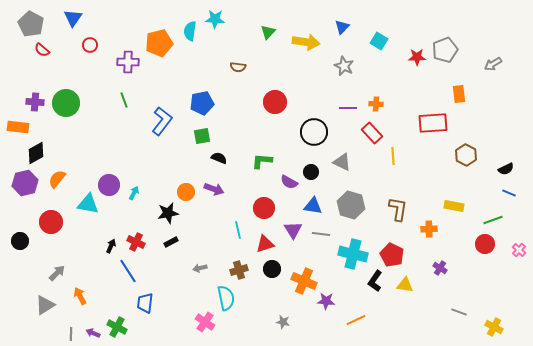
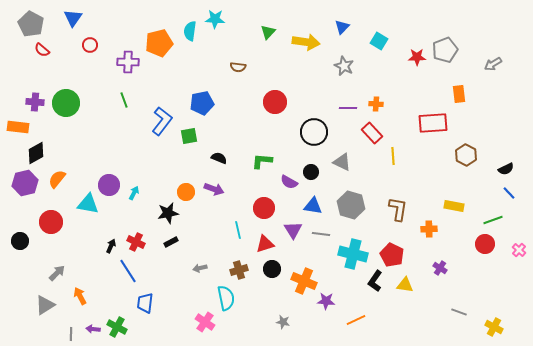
green square at (202, 136): moved 13 px left
blue line at (509, 193): rotated 24 degrees clockwise
purple arrow at (93, 333): moved 4 px up; rotated 16 degrees counterclockwise
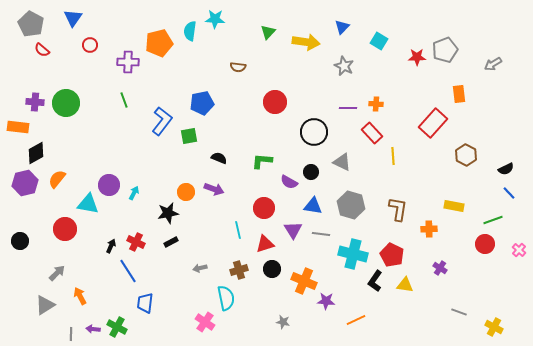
red rectangle at (433, 123): rotated 44 degrees counterclockwise
red circle at (51, 222): moved 14 px right, 7 px down
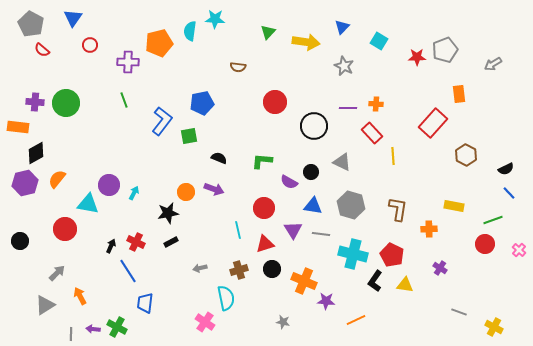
black circle at (314, 132): moved 6 px up
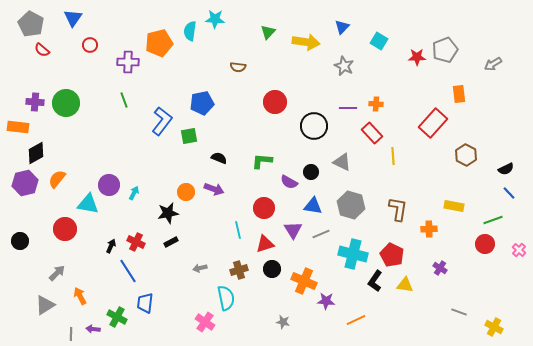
gray line at (321, 234): rotated 30 degrees counterclockwise
green cross at (117, 327): moved 10 px up
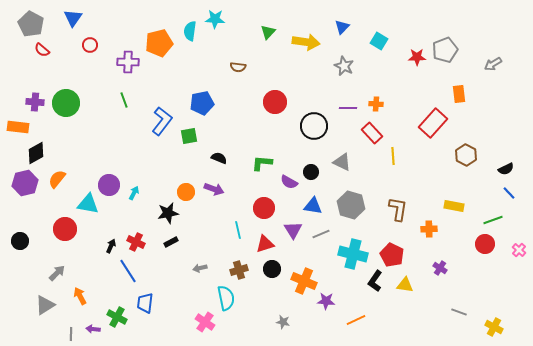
green L-shape at (262, 161): moved 2 px down
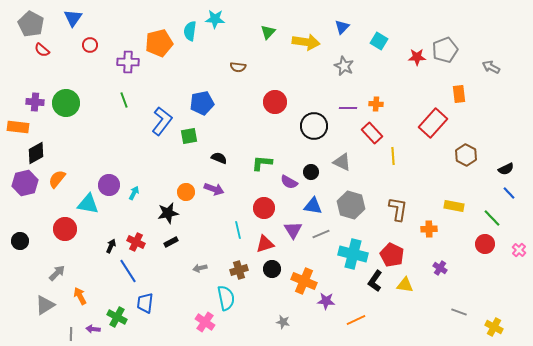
gray arrow at (493, 64): moved 2 px left, 3 px down; rotated 60 degrees clockwise
green line at (493, 220): moved 1 px left, 2 px up; rotated 66 degrees clockwise
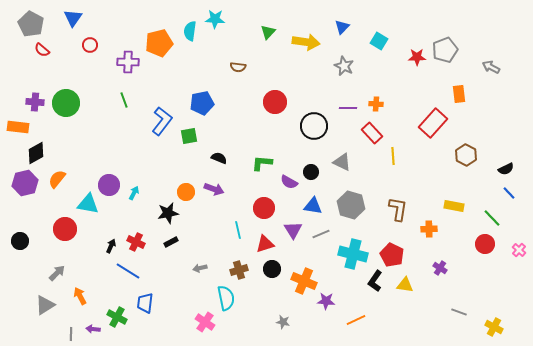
blue line at (128, 271): rotated 25 degrees counterclockwise
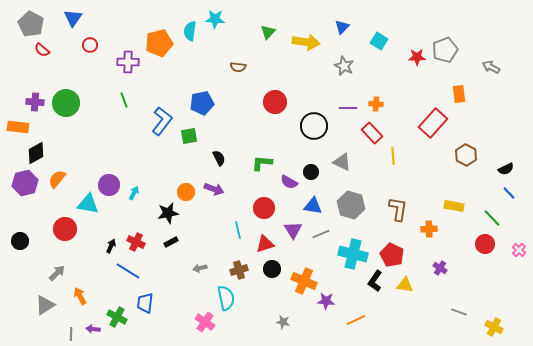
black semicircle at (219, 158): rotated 42 degrees clockwise
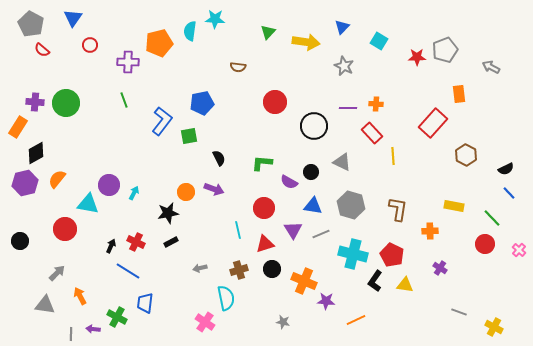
orange rectangle at (18, 127): rotated 65 degrees counterclockwise
orange cross at (429, 229): moved 1 px right, 2 px down
gray triangle at (45, 305): rotated 40 degrees clockwise
